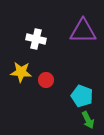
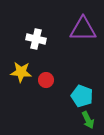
purple triangle: moved 2 px up
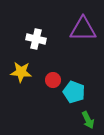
red circle: moved 7 px right
cyan pentagon: moved 8 px left, 4 px up
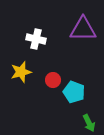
yellow star: rotated 20 degrees counterclockwise
green arrow: moved 1 px right, 3 px down
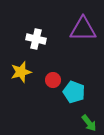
green arrow: rotated 12 degrees counterclockwise
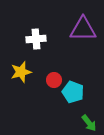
white cross: rotated 18 degrees counterclockwise
red circle: moved 1 px right
cyan pentagon: moved 1 px left
